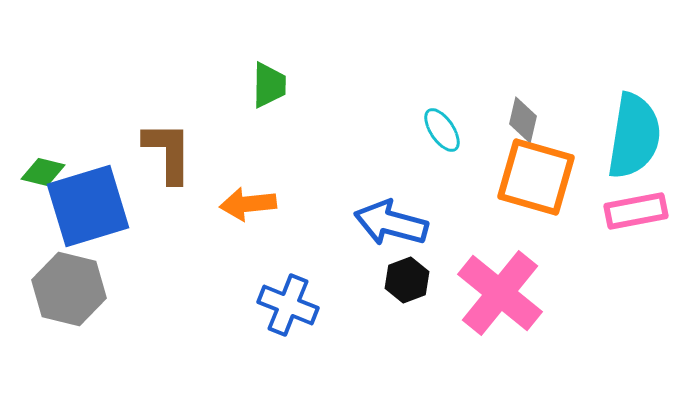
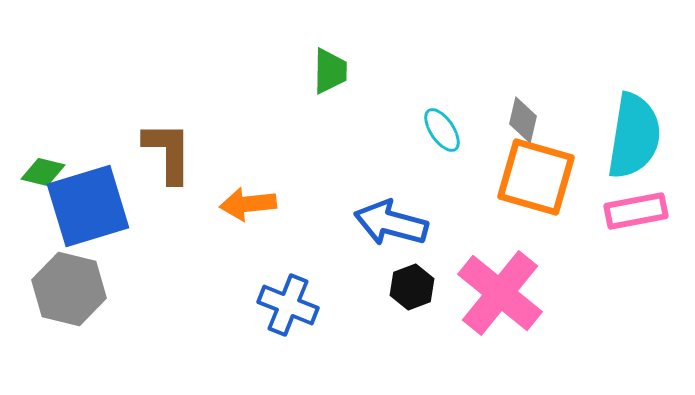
green trapezoid: moved 61 px right, 14 px up
black hexagon: moved 5 px right, 7 px down
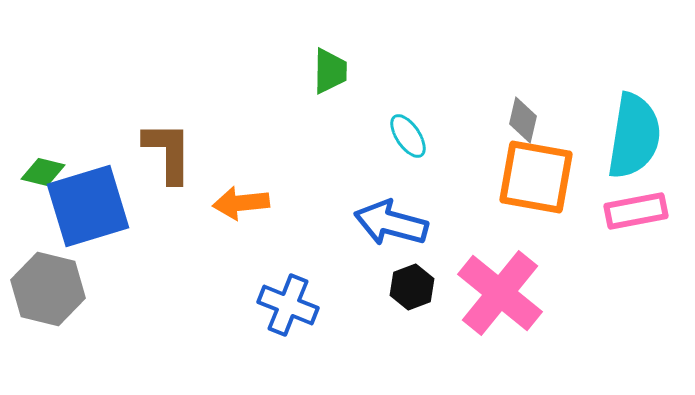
cyan ellipse: moved 34 px left, 6 px down
orange square: rotated 6 degrees counterclockwise
orange arrow: moved 7 px left, 1 px up
gray hexagon: moved 21 px left
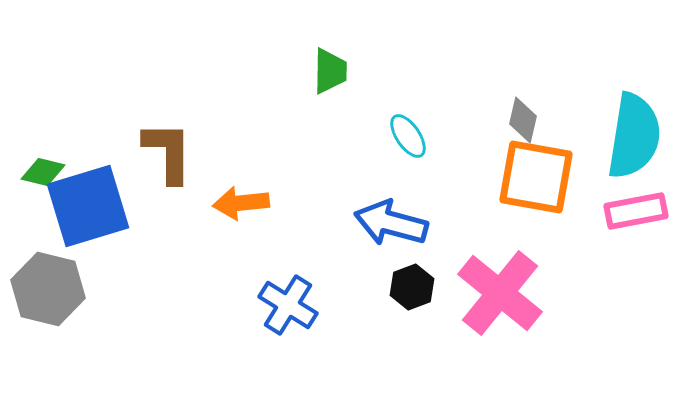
blue cross: rotated 10 degrees clockwise
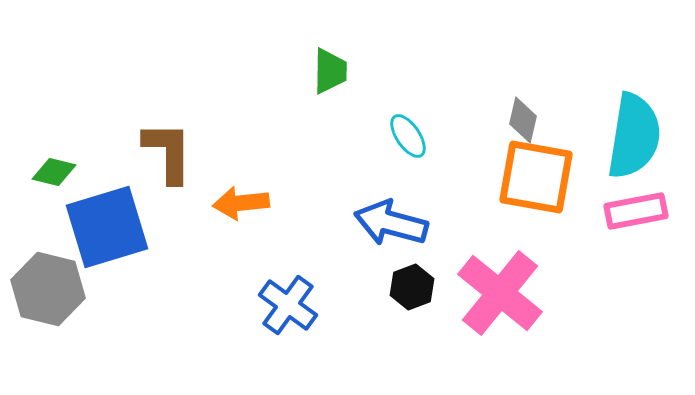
green diamond: moved 11 px right
blue square: moved 19 px right, 21 px down
blue cross: rotated 4 degrees clockwise
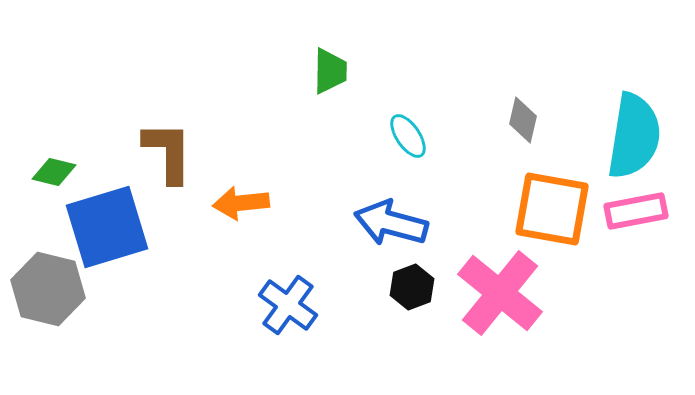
orange square: moved 16 px right, 32 px down
